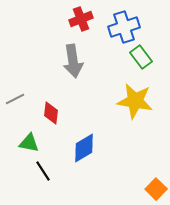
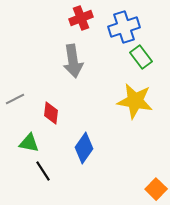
red cross: moved 1 px up
blue diamond: rotated 24 degrees counterclockwise
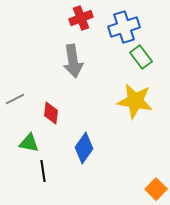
black line: rotated 25 degrees clockwise
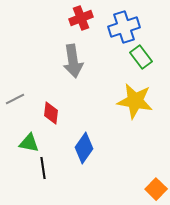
black line: moved 3 px up
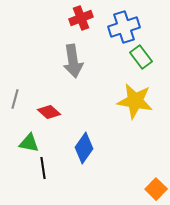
gray line: rotated 48 degrees counterclockwise
red diamond: moved 2 px left, 1 px up; rotated 55 degrees counterclockwise
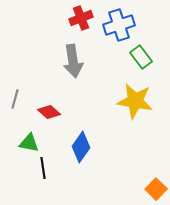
blue cross: moved 5 px left, 2 px up
blue diamond: moved 3 px left, 1 px up
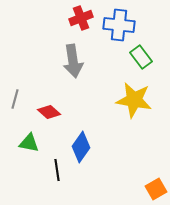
blue cross: rotated 24 degrees clockwise
yellow star: moved 1 px left, 1 px up
black line: moved 14 px right, 2 px down
orange square: rotated 15 degrees clockwise
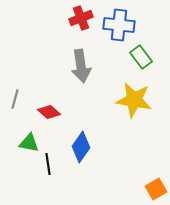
gray arrow: moved 8 px right, 5 px down
black line: moved 9 px left, 6 px up
